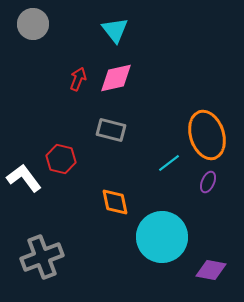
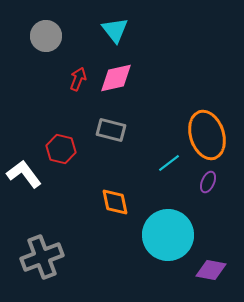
gray circle: moved 13 px right, 12 px down
red hexagon: moved 10 px up
white L-shape: moved 4 px up
cyan circle: moved 6 px right, 2 px up
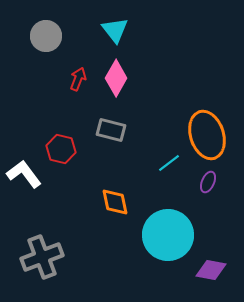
pink diamond: rotated 48 degrees counterclockwise
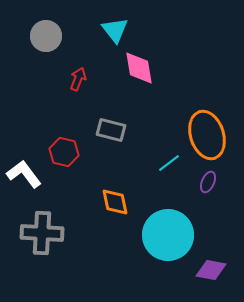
pink diamond: moved 23 px right, 10 px up; rotated 39 degrees counterclockwise
red hexagon: moved 3 px right, 3 px down
gray cross: moved 24 px up; rotated 24 degrees clockwise
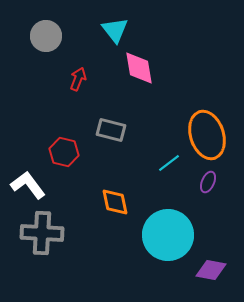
white L-shape: moved 4 px right, 11 px down
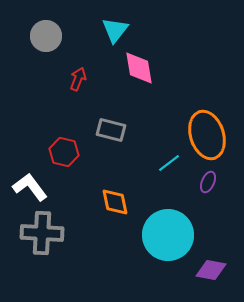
cyan triangle: rotated 16 degrees clockwise
white L-shape: moved 2 px right, 2 px down
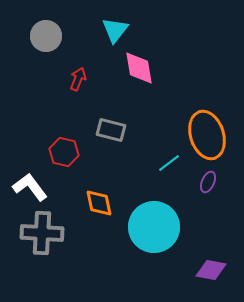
orange diamond: moved 16 px left, 1 px down
cyan circle: moved 14 px left, 8 px up
